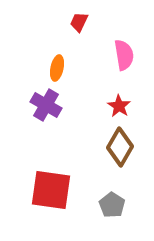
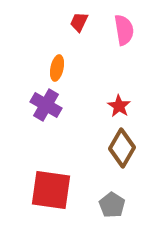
pink semicircle: moved 25 px up
brown diamond: moved 2 px right, 1 px down
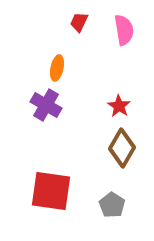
red square: moved 1 px down
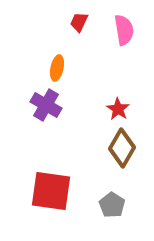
red star: moved 1 px left, 3 px down
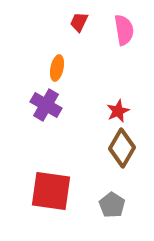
red star: moved 2 px down; rotated 15 degrees clockwise
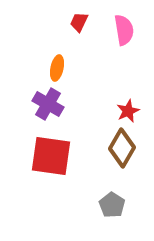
purple cross: moved 2 px right, 1 px up
red star: moved 10 px right
red square: moved 35 px up
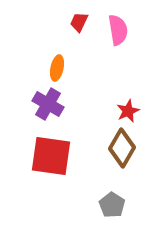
pink semicircle: moved 6 px left
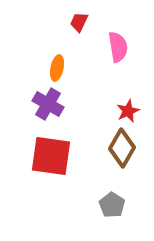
pink semicircle: moved 17 px down
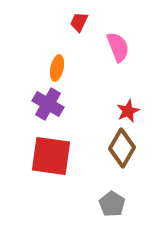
pink semicircle: rotated 12 degrees counterclockwise
gray pentagon: moved 1 px up
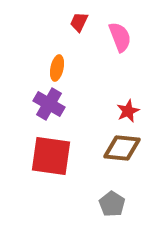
pink semicircle: moved 2 px right, 10 px up
purple cross: moved 1 px right
brown diamond: rotated 66 degrees clockwise
